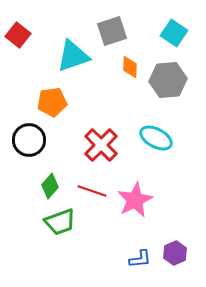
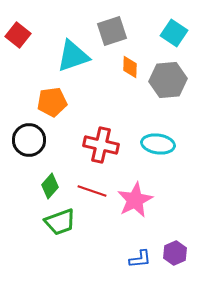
cyan ellipse: moved 2 px right, 6 px down; rotated 20 degrees counterclockwise
red cross: rotated 32 degrees counterclockwise
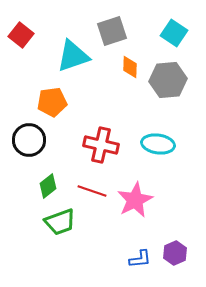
red square: moved 3 px right
green diamond: moved 2 px left; rotated 10 degrees clockwise
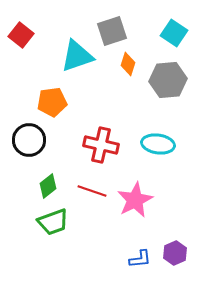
cyan triangle: moved 4 px right
orange diamond: moved 2 px left, 3 px up; rotated 15 degrees clockwise
green trapezoid: moved 7 px left
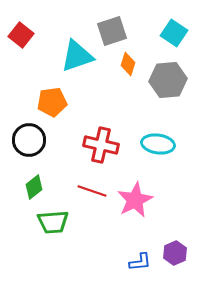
green diamond: moved 14 px left, 1 px down
green trapezoid: rotated 16 degrees clockwise
blue L-shape: moved 3 px down
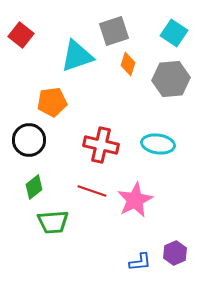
gray square: moved 2 px right
gray hexagon: moved 3 px right, 1 px up
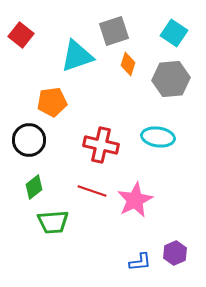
cyan ellipse: moved 7 px up
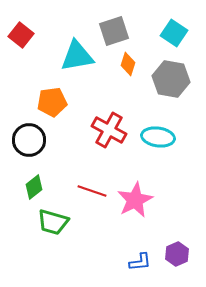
cyan triangle: rotated 9 degrees clockwise
gray hexagon: rotated 15 degrees clockwise
red cross: moved 8 px right, 15 px up; rotated 16 degrees clockwise
green trapezoid: rotated 20 degrees clockwise
purple hexagon: moved 2 px right, 1 px down
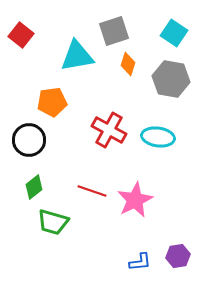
purple hexagon: moved 1 px right, 2 px down; rotated 15 degrees clockwise
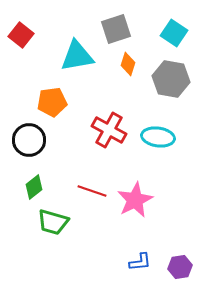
gray square: moved 2 px right, 2 px up
purple hexagon: moved 2 px right, 11 px down
